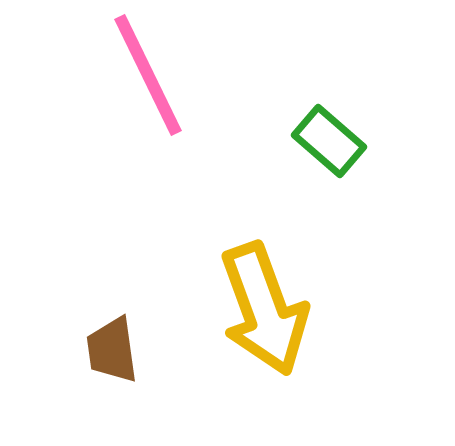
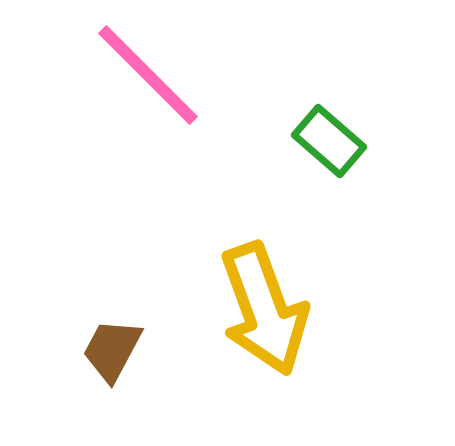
pink line: rotated 19 degrees counterclockwise
brown trapezoid: rotated 36 degrees clockwise
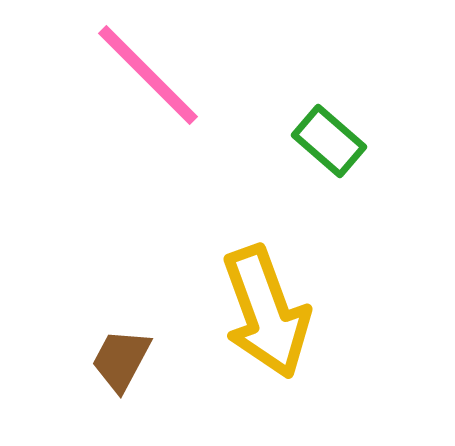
yellow arrow: moved 2 px right, 3 px down
brown trapezoid: moved 9 px right, 10 px down
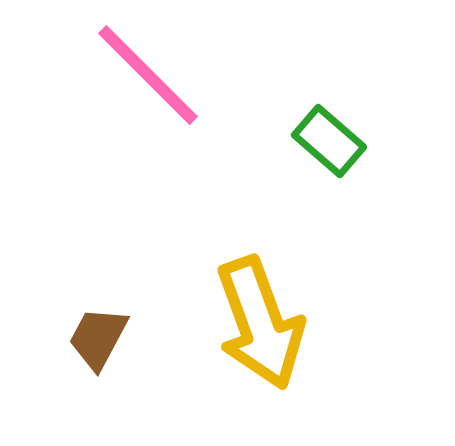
yellow arrow: moved 6 px left, 11 px down
brown trapezoid: moved 23 px left, 22 px up
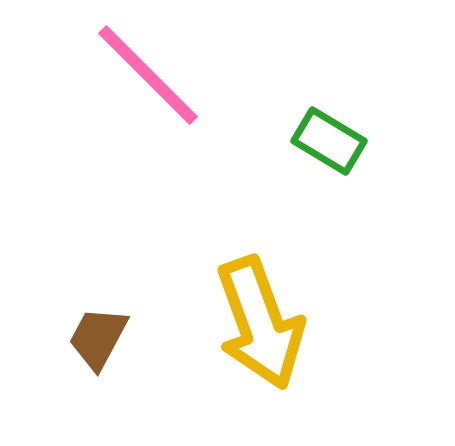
green rectangle: rotated 10 degrees counterclockwise
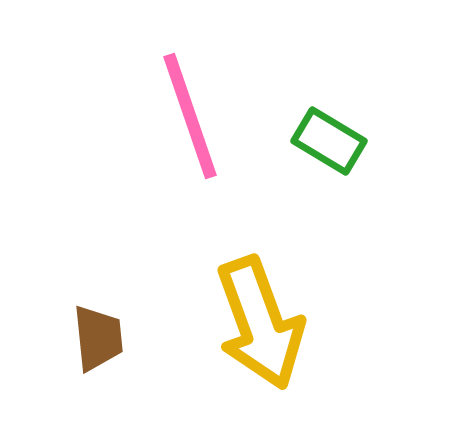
pink line: moved 42 px right, 41 px down; rotated 26 degrees clockwise
brown trapezoid: rotated 146 degrees clockwise
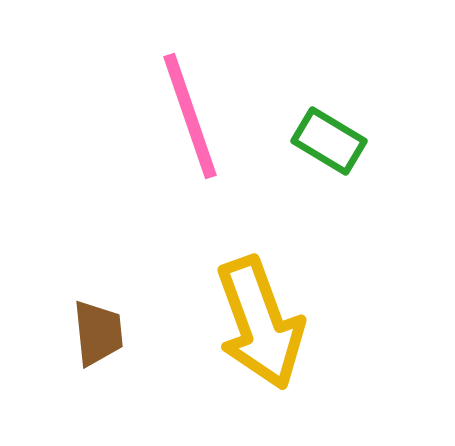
brown trapezoid: moved 5 px up
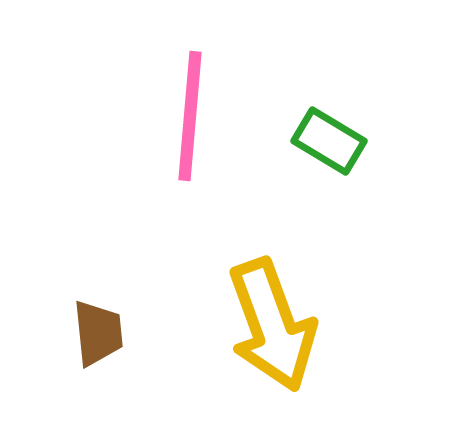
pink line: rotated 24 degrees clockwise
yellow arrow: moved 12 px right, 2 px down
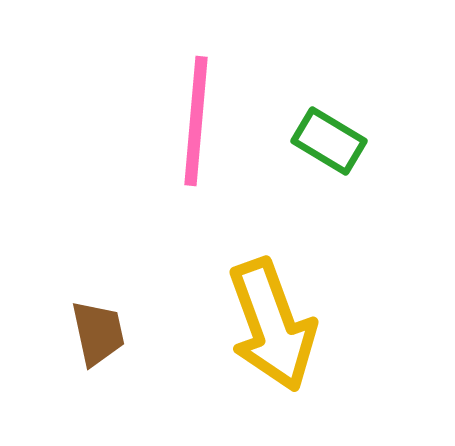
pink line: moved 6 px right, 5 px down
brown trapezoid: rotated 6 degrees counterclockwise
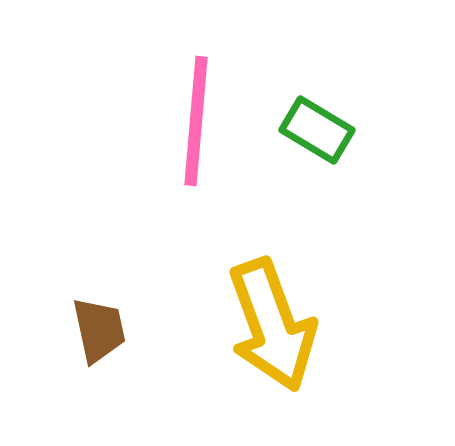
green rectangle: moved 12 px left, 11 px up
brown trapezoid: moved 1 px right, 3 px up
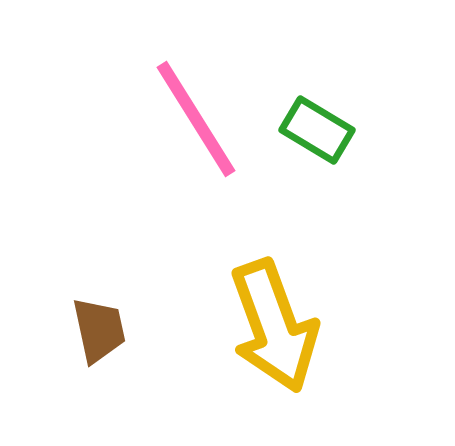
pink line: moved 2 px up; rotated 37 degrees counterclockwise
yellow arrow: moved 2 px right, 1 px down
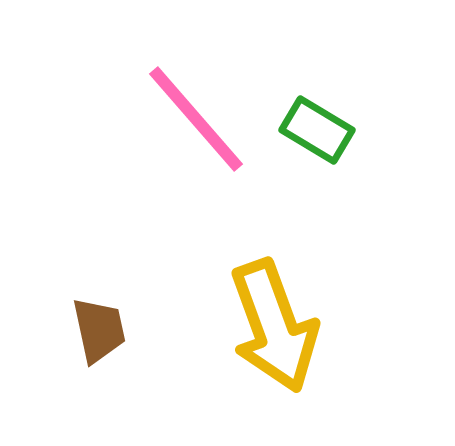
pink line: rotated 9 degrees counterclockwise
